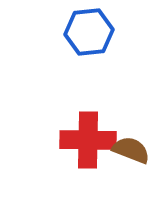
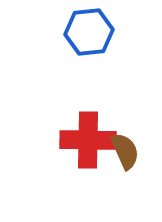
brown semicircle: moved 6 px left, 1 px down; rotated 45 degrees clockwise
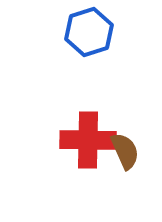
blue hexagon: rotated 12 degrees counterclockwise
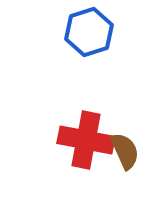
red cross: moved 2 px left; rotated 10 degrees clockwise
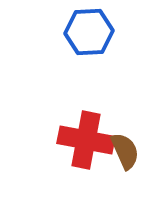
blue hexagon: rotated 15 degrees clockwise
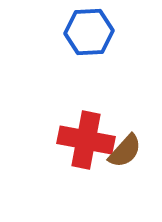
brown semicircle: rotated 66 degrees clockwise
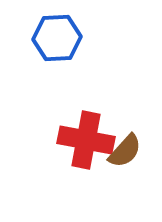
blue hexagon: moved 32 px left, 6 px down
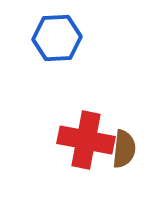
brown semicircle: moved 1 px left, 2 px up; rotated 36 degrees counterclockwise
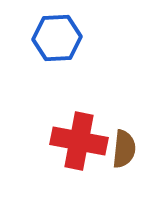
red cross: moved 7 px left, 1 px down
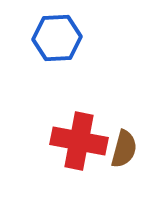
brown semicircle: rotated 9 degrees clockwise
